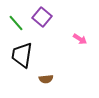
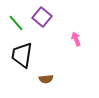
pink arrow: moved 4 px left; rotated 144 degrees counterclockwise
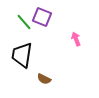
purple square: rotated 18 degrees counterclockwise
green line: moved 8 px right, 1 px up
brown semicircle: moved 2 px left; rotated 32 degrees clockwise
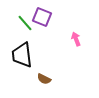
green line: moved 1 px right, 1 px down
black trapezoid: rotated 16 degrees counterclockwise
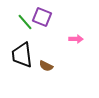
green line: moved 1 px up
pink arrow: rotated 112 degrees clockwise
brown semicircle: moved 2 px right, 13 px up
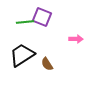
green line: rotated 54 degrees counterclockwise
black trapezoid: rotated 64 degrees clockwise
brown semicircle: moved 1 px right, 2 px up; rotated 32 degrees clockwise
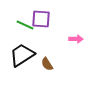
purple square: moved 1 px left, 2 px down; rotated 18 degrees counterclockwise
green line: moved 3 px down; rotated 30 degrees clockwise
